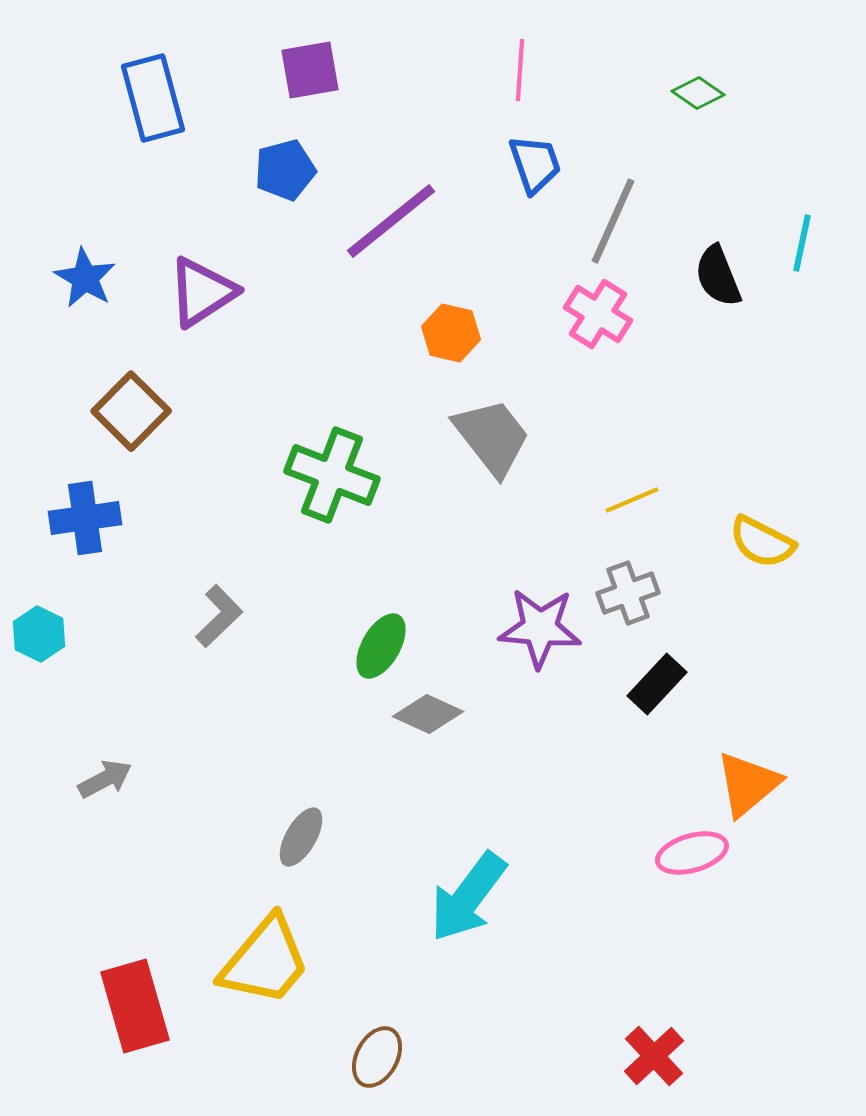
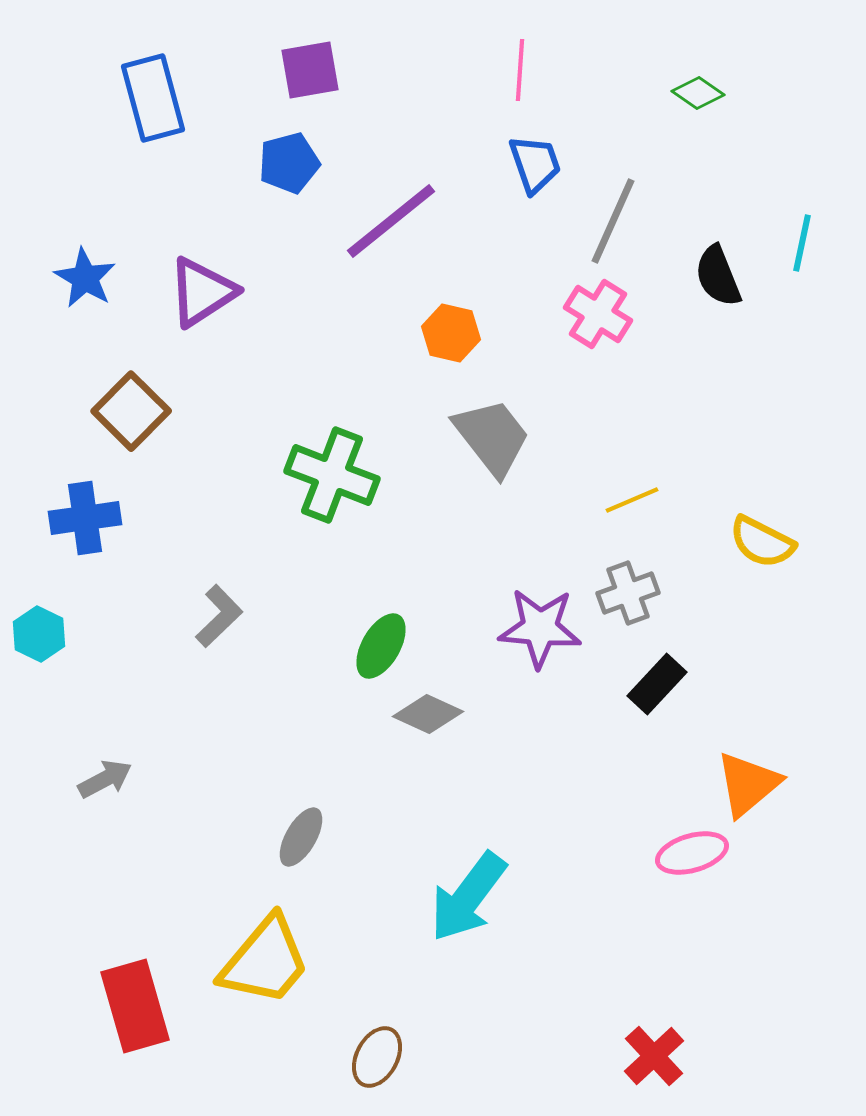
blue pentagon: moved 4 px right, 7 px up
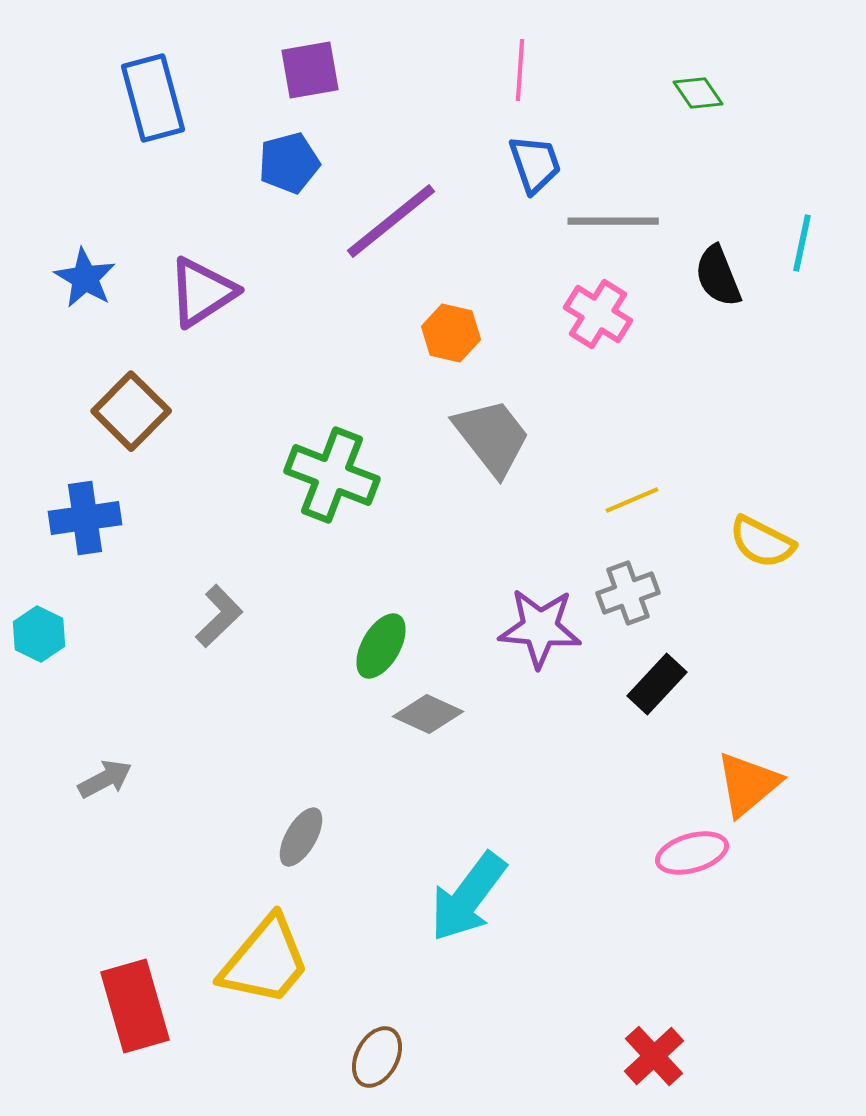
green diamond: rotated 21 degrees clockwise
gray line: rotated 66 degrees clockwise
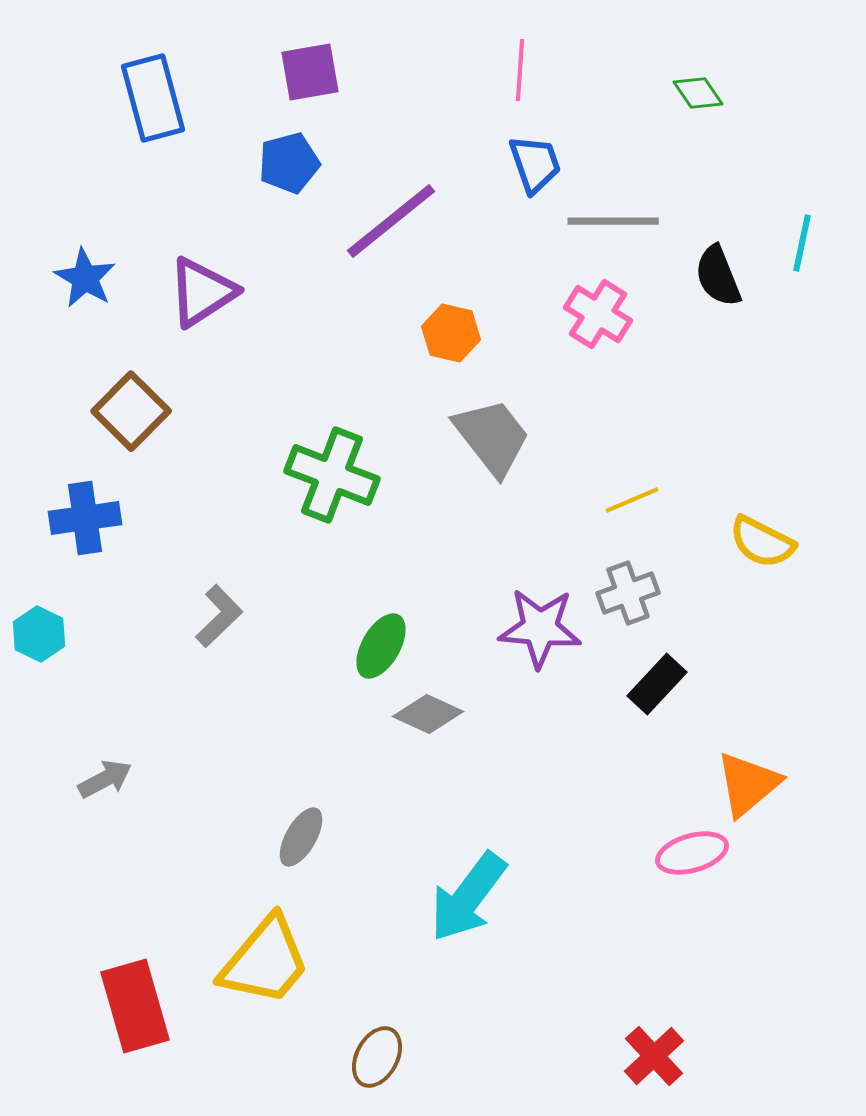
purple square: moved 2 px down
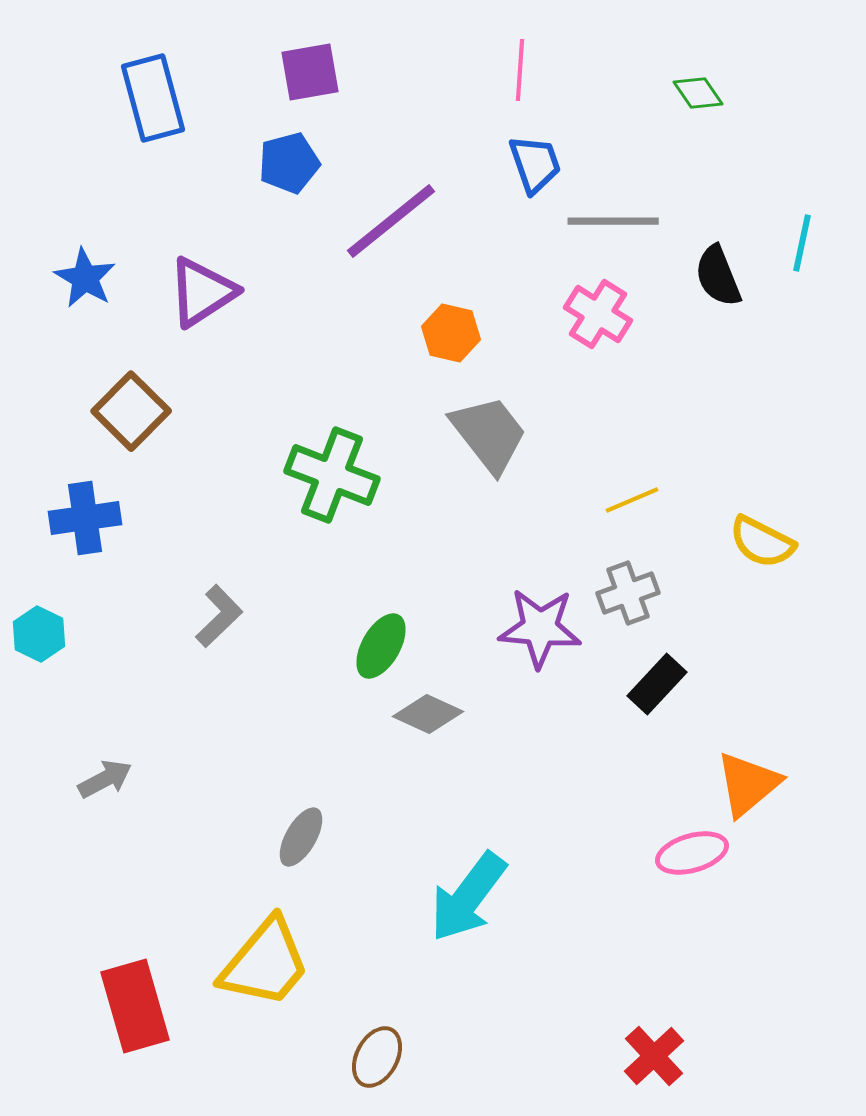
gray trapezoid: moved 3 px left, 3 px up
yellow trapezoid: moved 2 px down
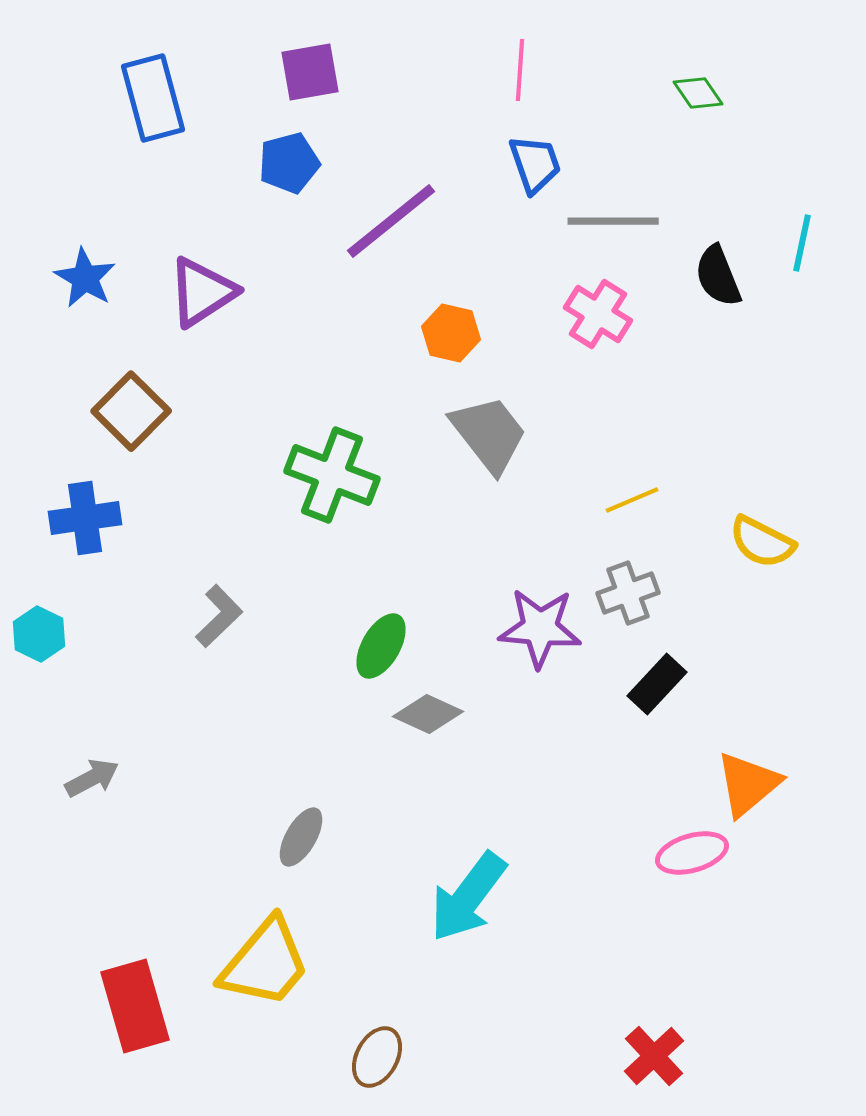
gray arrow: moved 13 px left, 1 px up
